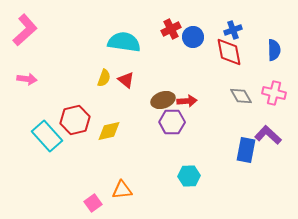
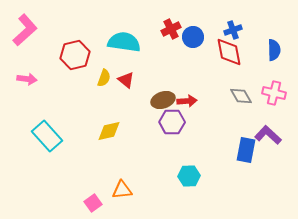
red hexagon: moved 65 px up
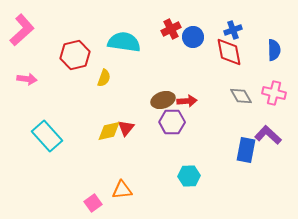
pink L-shape: moved 3 px left
red triangle: moved 48 px down; rotated 30 degrees clockwise
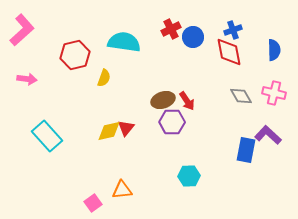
red arrow: rotated 60 degrees clockwise
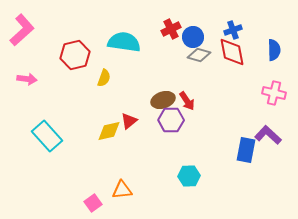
red diamond: moved 3 px right
gray diamond: moved 42 px left, 41 px up; rotated 45 degrees counterclockwise
purple hexagon: moved 1 px left, 2 px up
red triangle: moved 3 px right, 7 px up; rotated 12 degrees clockwise
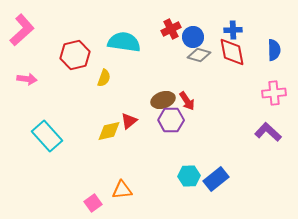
blue cross: rotated 18 degrees clockwise
pink cross: rotated 20 degrees counterclockwise
purple L-shape: moved 3 px up
blue rectangle: moved 30 px left, 29 px down; rotated 40 degrees clockwise
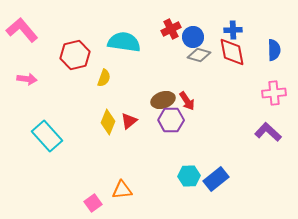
pink L-shape: rotated 88 degrees counterclockwise
yellow diamond: moved 1 px left, 9 px up; rotated 55 degrees counterclockwise
